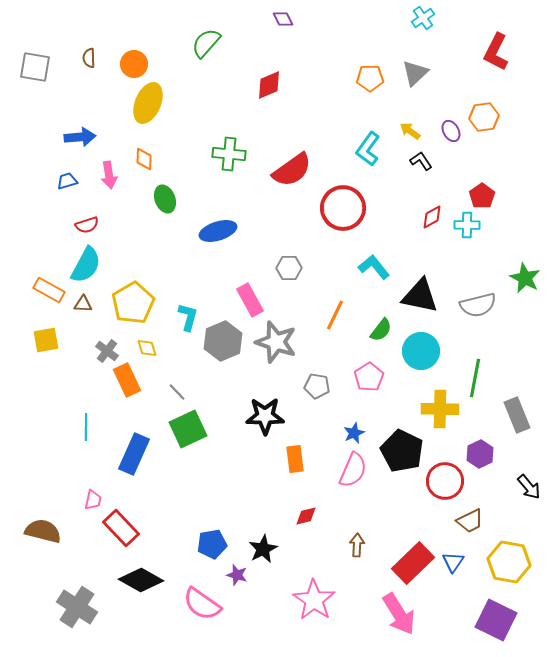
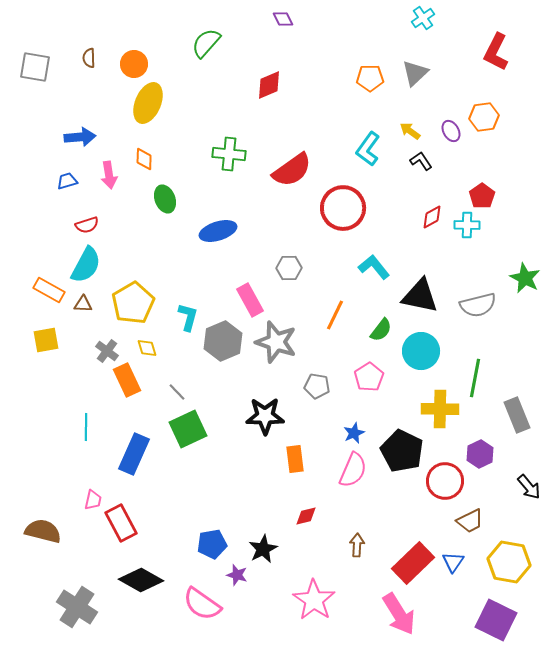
red rectangle at (121, 528): moved 5 px up; rotated 15 degrees clockwise
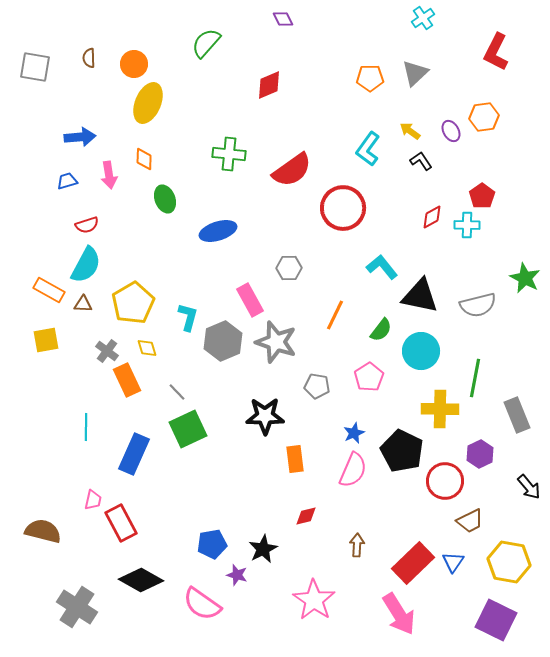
cyan L-shape at (374, 267): moved 8 px right
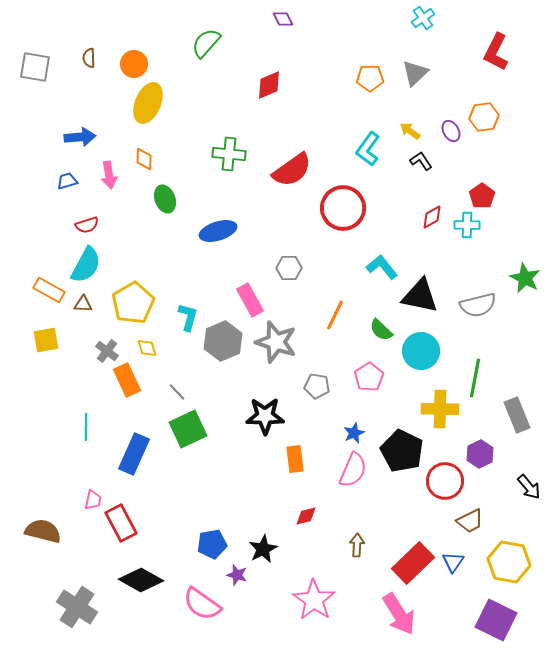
green semicircle at (381, 330): rotated 95 degrees clockwise
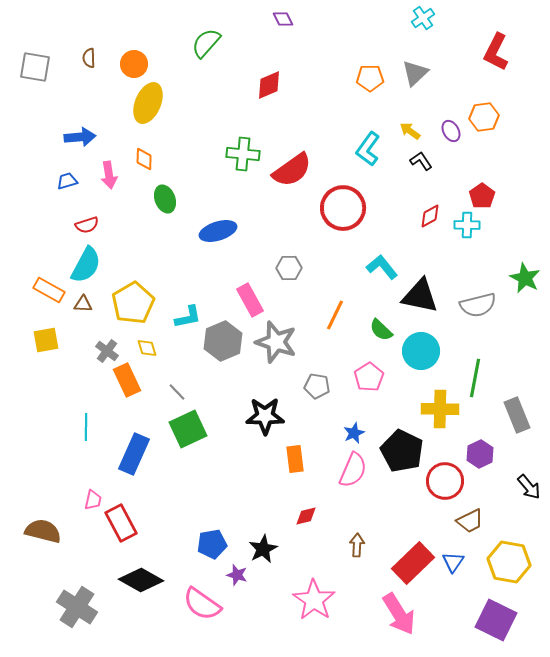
green cross at (229, 154): moved 14 px right
red diamond at (432, 217): moved 2 px left, 1 px up
cyan L-shape at (188, 317): rotated 64 degrees clockwise
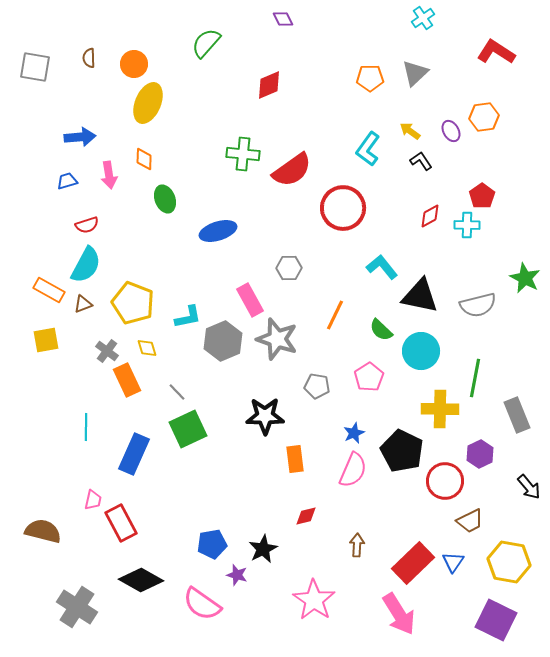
red L-shape at (496, 52): rotated 96 degrees clockwise
yellow pentagon at (133, 303): rotated 21 degrees counterclockwise
brown triangle at (83, 304): rotated 24 degrees counterclockwise
gray star at (276, 342): moved 1 px right, 3 px up
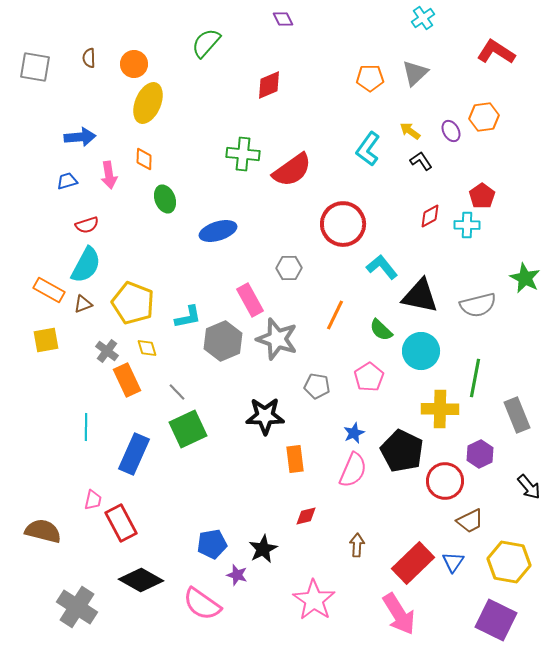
red circle at (343, 208): moved 16 px down
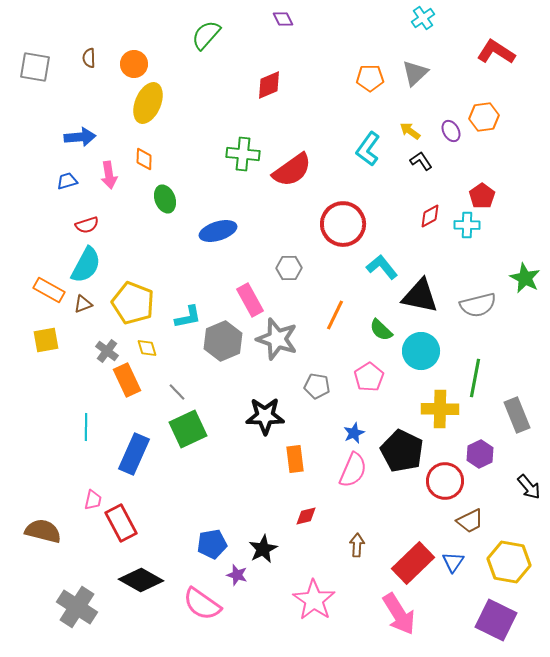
green semicircle at (206, 43): moved 8 px up
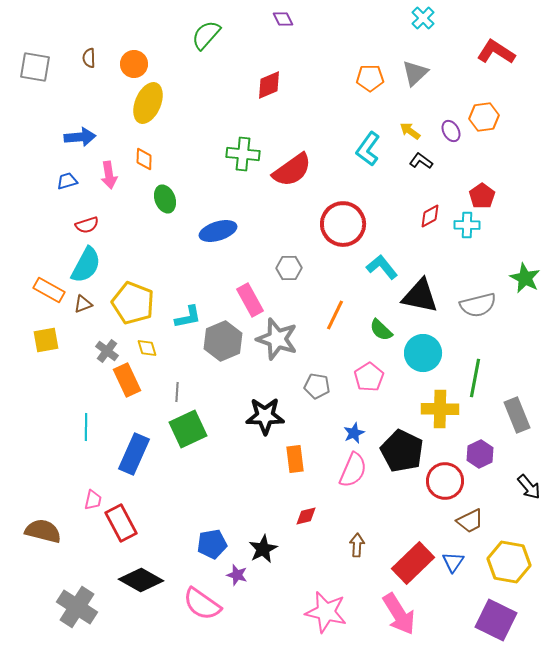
cyan cross at (423, 18): rotated 10 degrees counterclockwise
black L-shape at (421, 161): rotated 20 degrees counterclockwise
cyan circle at (421, 351): moved 2 px right, 2 px down
gray line at (177, 392): rotated 48 degrees clockwise
pink star at (314, 600): moved 12 px right, 12 px down; rotated 21 degrees counterclockwise
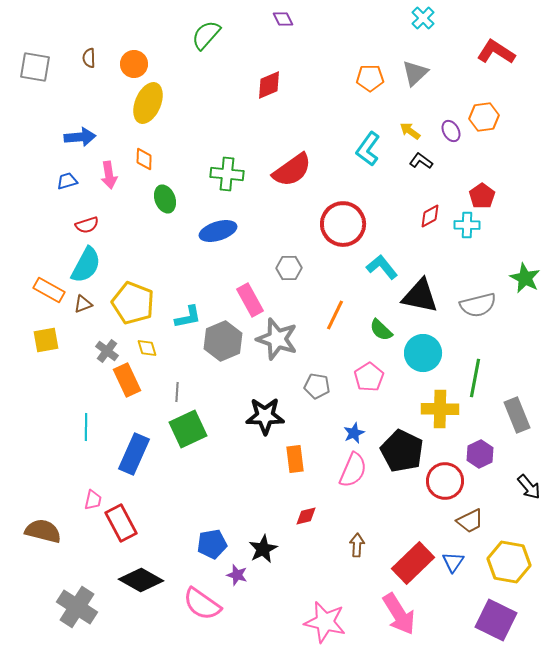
green cross at (243, 154): moved 16 px left, 20 px down
pink star at (326, 612): moved 1 px left, 10 px down
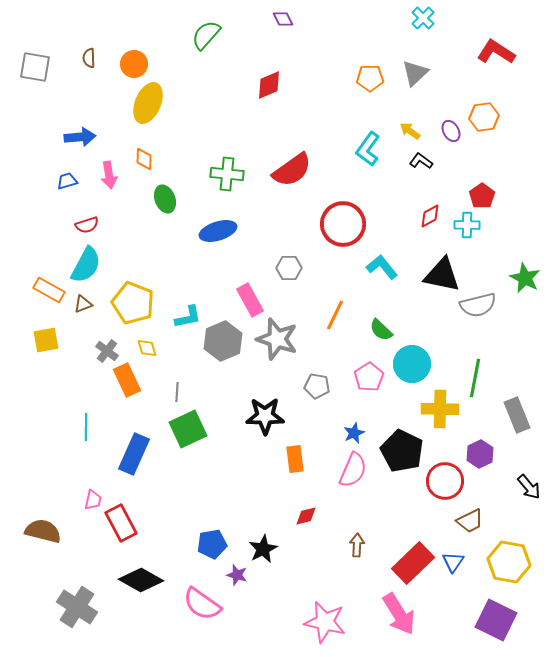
black triangle at (420, 296): moved 22 px right, 21 px up
cyan circle at (423, 353): moved 11 px left, 11 px down
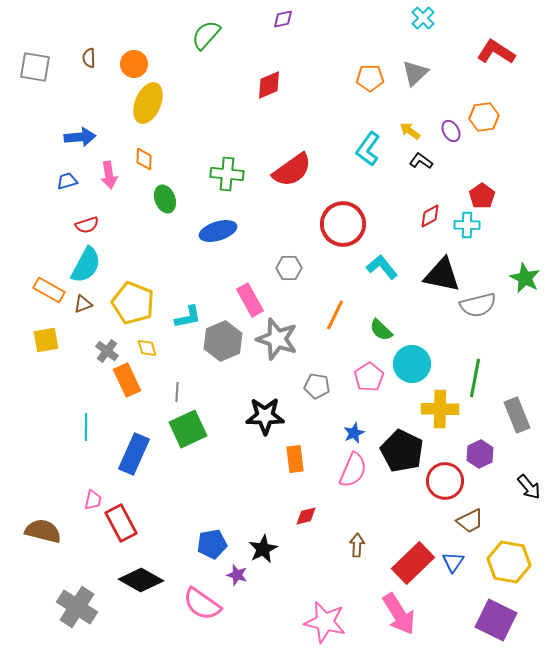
purple diamond at (283, 19): rotated 75 degrees counterclockwise
